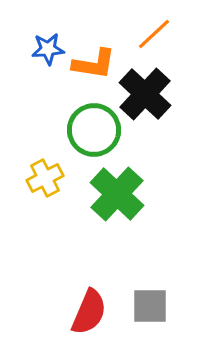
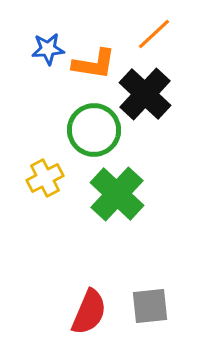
gray square: rotated 6 degrees counterclockwise
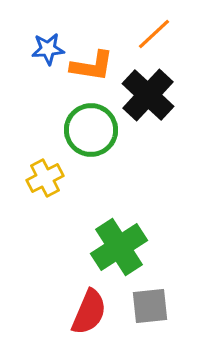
orange L-shape: moved 2 px left, 2 px down
black cross: moved 3 px right, 1 px down
green circle: moved 3 px left
green cross: moved 2 px right, 53 px down; rotated 14 degrees clockwise
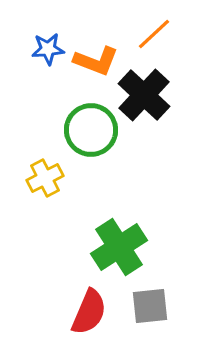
orange L-shape: moved 4 px right, 5 px up; rotated 12 degrees clockwise
black cross: moved 4 px left
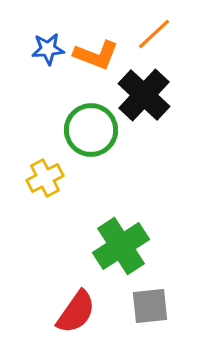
orange L-shape: moved 6 px up
green cross: moved 2 px right, 1 px up
red semicircle: moved 13 px left; rotated 12 degrees clockwise
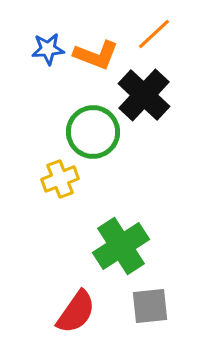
green circle: moved 2 px right, 2 px down
yellow cross: moved 15 px right, 1 px down; rotated 6 degrees clockwise
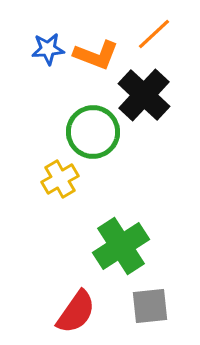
yellow cross: rotated 9 degrees counterclockwise
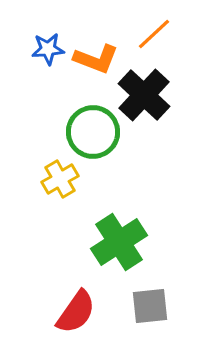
orange L-shape: moved 4 px down
green cross: moved 2 px left, 4 px up
